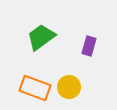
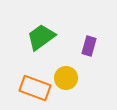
yellow circle: moved 3 px left, 9 px up
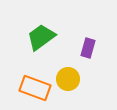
purple rectangle: moved 1 px left, 2 px down
yellow circle: moved 2 px right, 1 px down
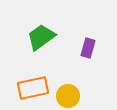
yellow circle: moved 17 px down
orange rectangle: moved 2 px left; rotated 32 degrees counterclockwise
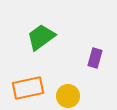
purple rectangle: moved 7 px right, 10 px down
orange rectangle: moved 5 px left
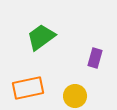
yellow circle: moved 7 px right
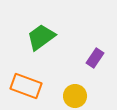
purple rectangle: rotated 18 degrees clockwise
orange rectangle: moved 2 px left, 2 px up; rotated 32 degrees clockwise
